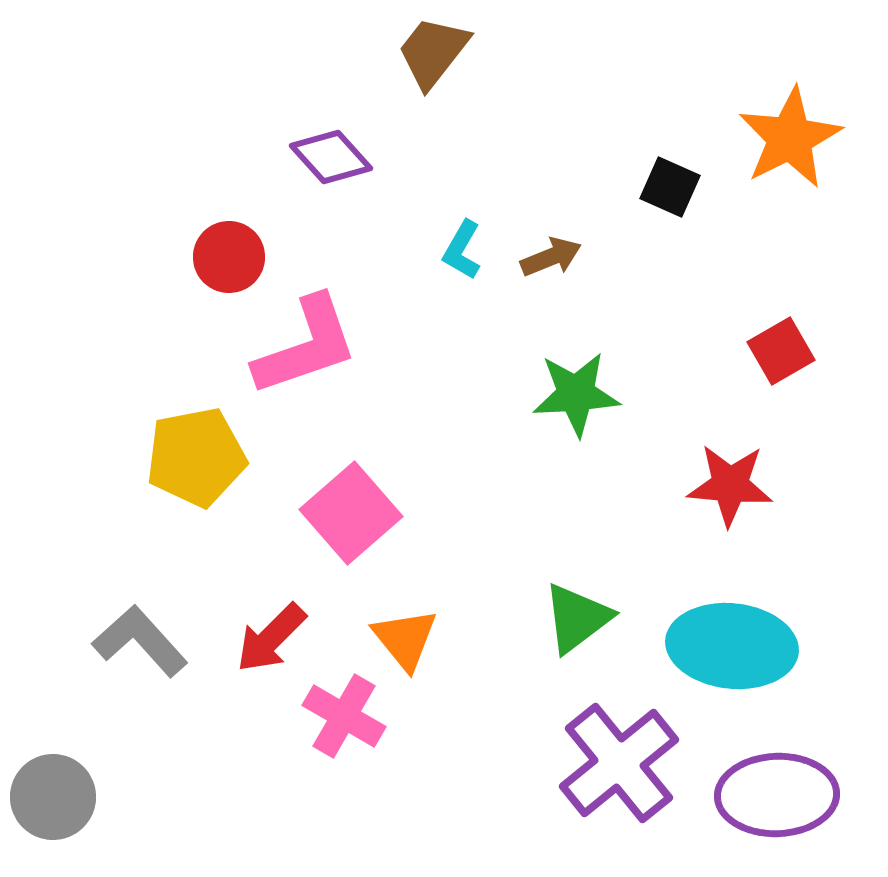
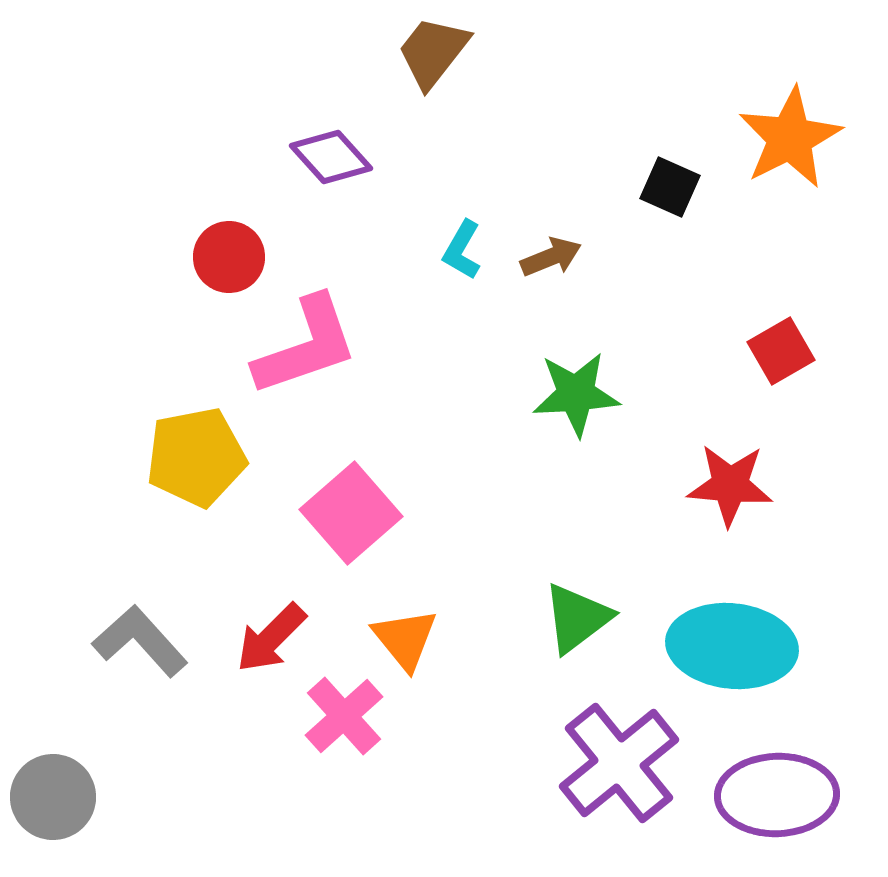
pink cross: rotated 18 degrees clockwise
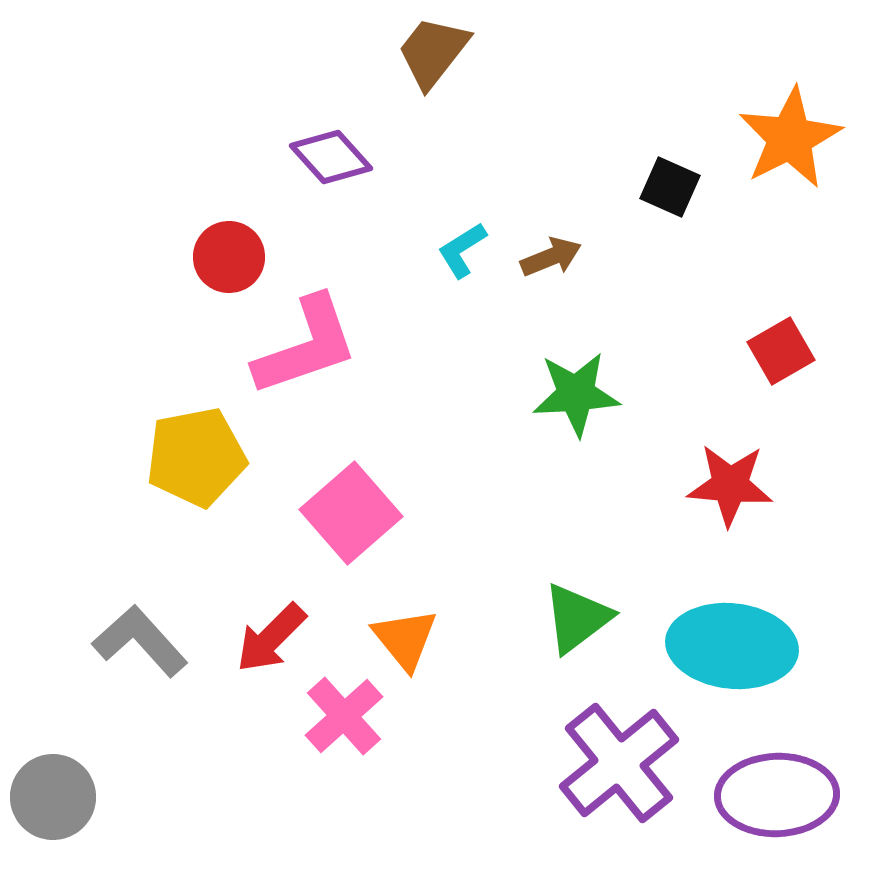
cyan L-shape: rotated 28 degrees clockwise
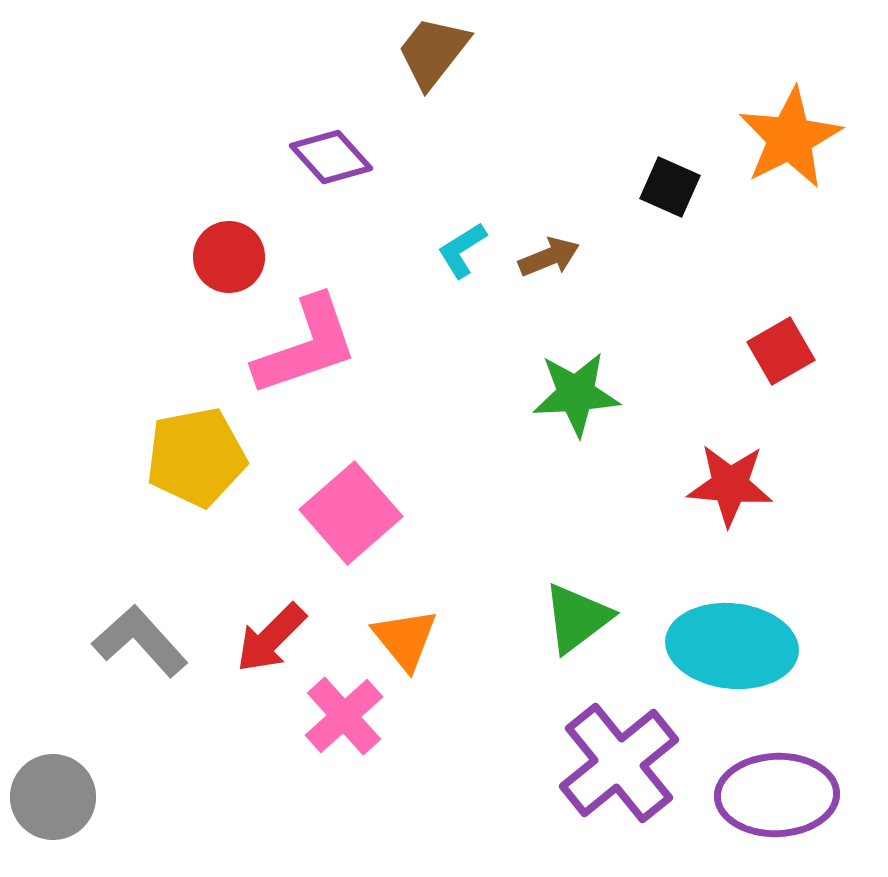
brown arrow: moved 2 px left
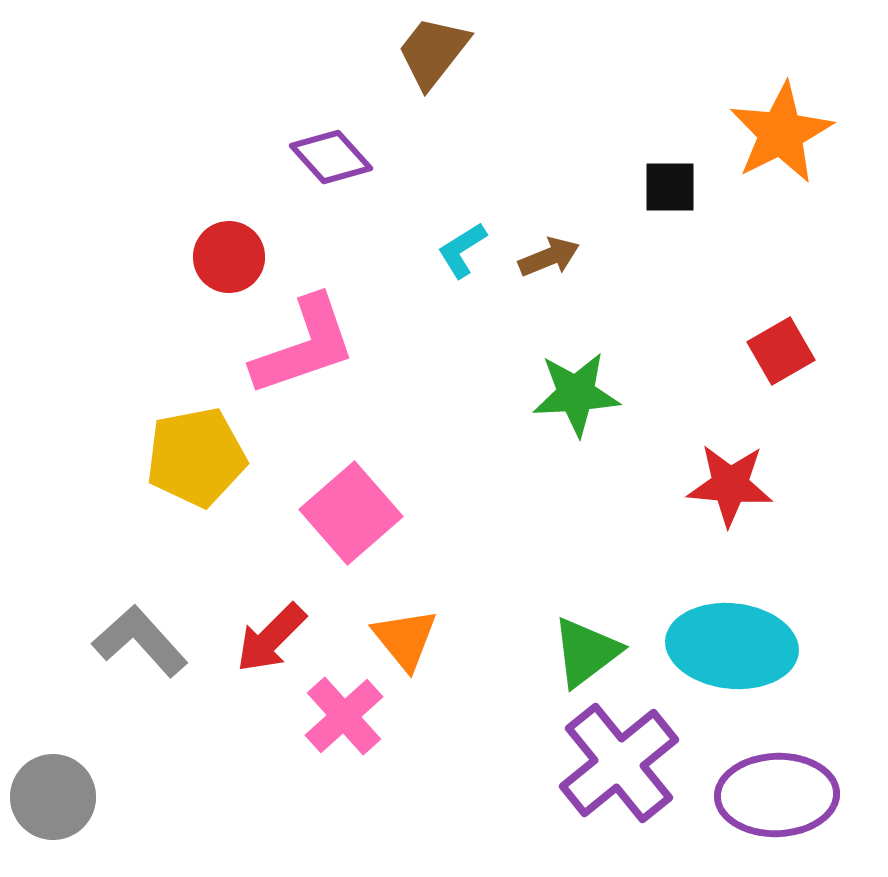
orange star: moved 9 px left, 5 px up
black square: rotated 24 degrees counterclockwise
pink L-shape: moved 2 px left
green triangle: moved 9 px right, 34 px down
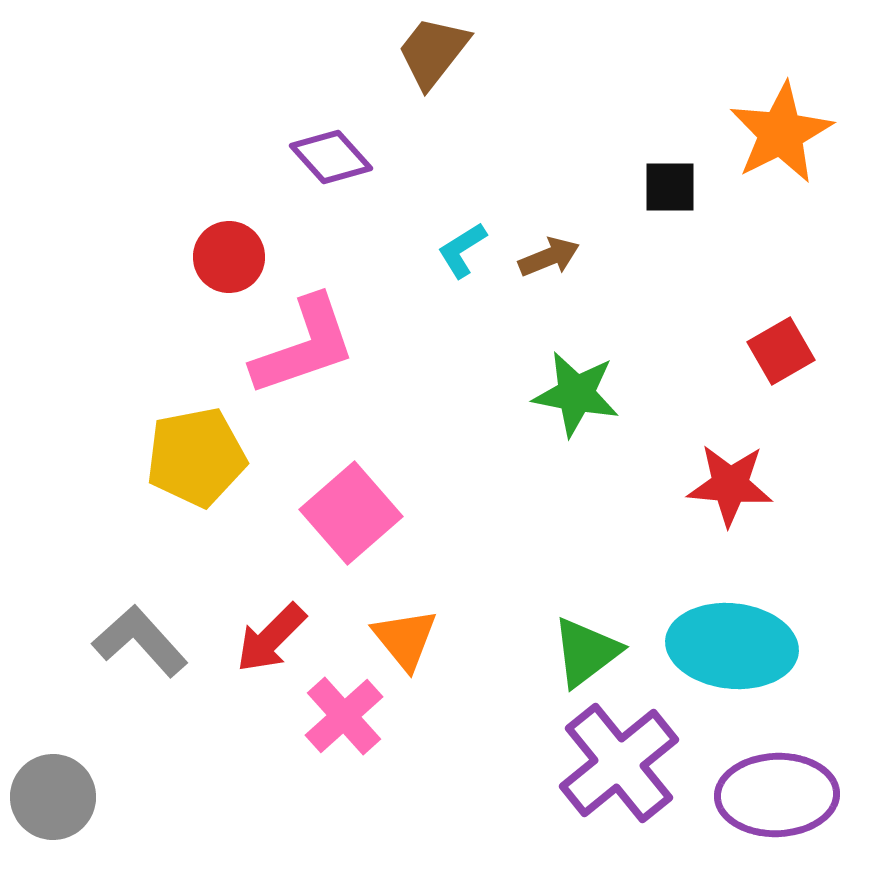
green star: rotated 14 degrees clockwise
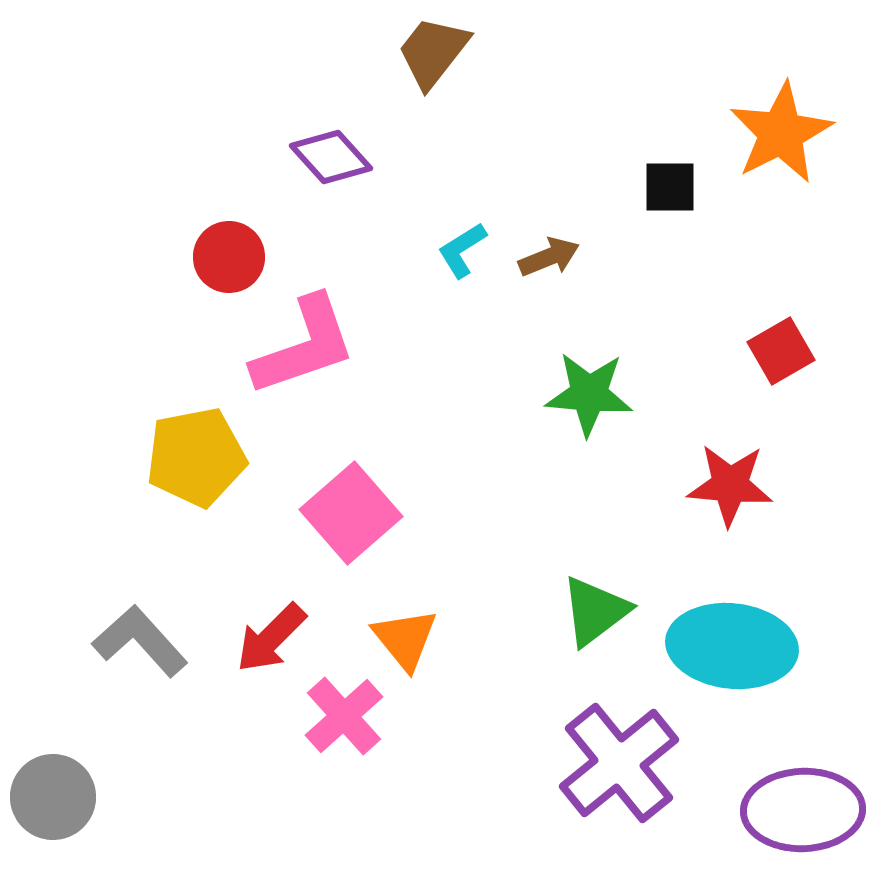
green star: moved 13 px right; rotated 6 degrees counterclockwise
green triangle: moved 9 px right, 41 px up
purple ellipse: moved 26 px right, 15 px down
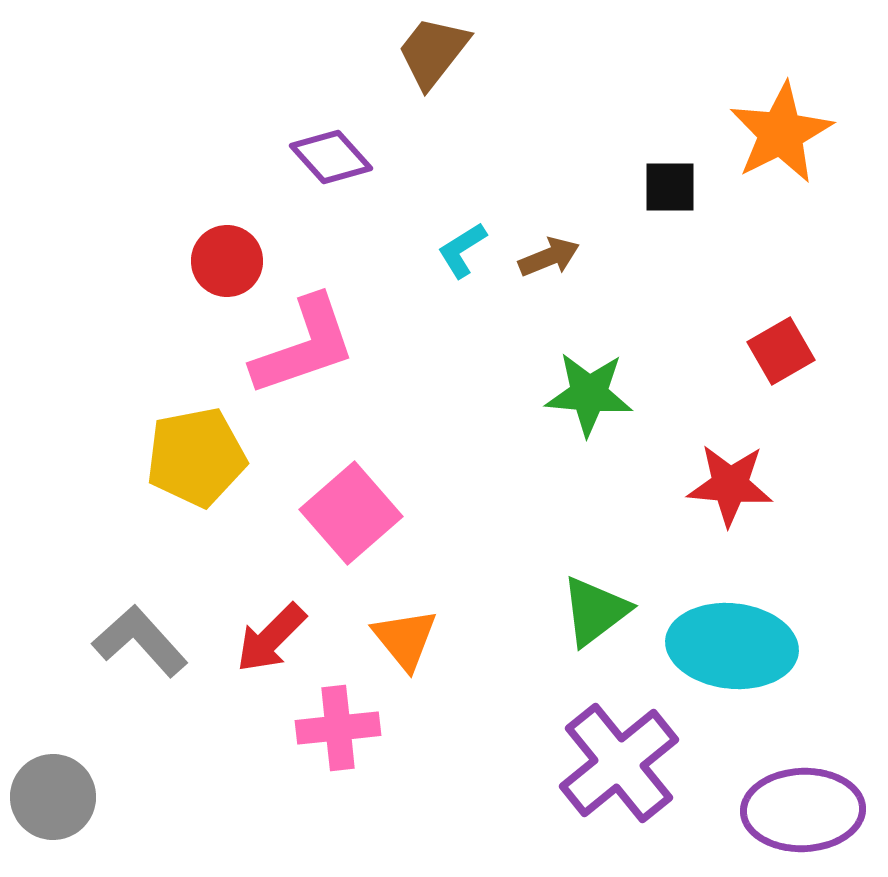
red circle: moved 2 px left, 4 px down
pink cross: moved 6 px left, 12 px down; rotated 36 degrees clockwise
